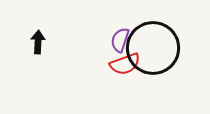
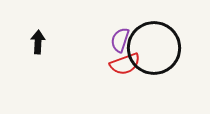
black circle: moved 1 px right
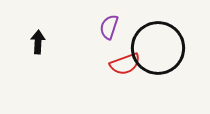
purple semicircle: moved 11 px left, 13 px up
black circle: moved 4 px right
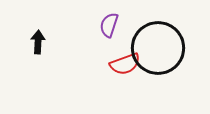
purple semicircle: moved 2 px up
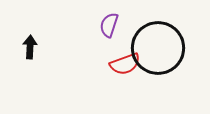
black arrow: moved 8 px left, 5 px down
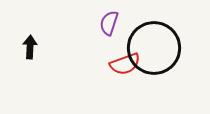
purple semicircle: moved 2 px up
black circle: moved 4 px left
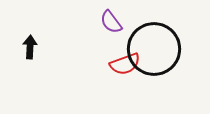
purple semicircle: moved 2 px right, 1 px up; rotated 55 degrees counterclockwise
black circle: moved 1 px down
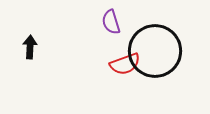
purple semicircle: rotated 20 degrees clockwise
black circle: moved 1 px right, 2 px down
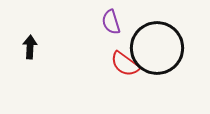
black circle: moved 2 px right, 3 px up
red semicircle: rotated 56 degrees clockwise
